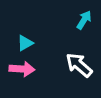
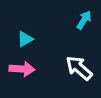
cyan triangle: moved 4 px up
white arrow: moved 3 px down
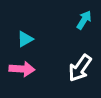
white arrow: moved 1 px right; rotated 96 degrees counterclockwise
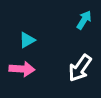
cyan triangle: moved 2 px right, 1 px down
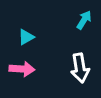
cyan triangle: moved 1 px left, 3 px up
white arrow: rotated 44 degrees counterclockwise
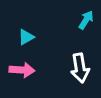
cyan arrow: moved 2 px right
pink arrow: moved 1 px down
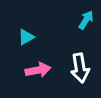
pink arrow: moved 16 px right; rotated 15 degrees counterclockwise
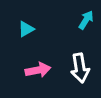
cyan triangle: moved 8 px up
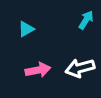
white arrow: rotated 84 degrees clockwise
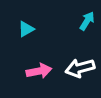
cyan arrow: moved 1 px right, 1 px down
pink arrow: moved 1 px right, 1 px down
